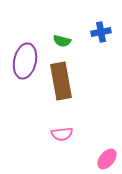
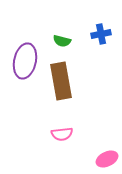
blue cross: moved 2 px down
pink ellipse: rotated 25 degrees clockwise
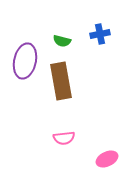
blue cross: moved 1 px left
pink semicircle: moved 2 px right, 4 px down
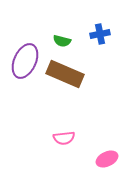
purple ellipse: rotated 12 degrees clockwise
brown rectangle: moved 4 px right, 7 px up; rotated 57 degrees counterclockwise
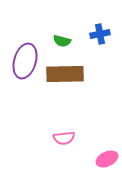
purple ellipse: rotated 8 degrees counterclockwise
brown rectangle: rotated 24 degrees counterclockwise
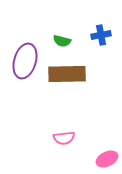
blue cross: moved 1 px right, 1 px down
brown rectangle: moved 2 px right
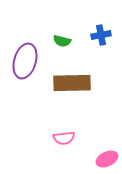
brown rectangle: moved 5 px right, 9 px down
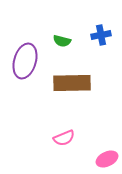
pink semicircle: rotated 15 degrees counterclockwise
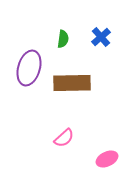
blue cross: moved 2 px down; rotated 30 degrees counterclockwise
green semicircle: moved 1 px right, 2 px up; rotated 96 degrees counterclockwise
purple ellipse: moved 4 px right, 7 px down
pink semicircle: rotated 20 degrees counterclockwise
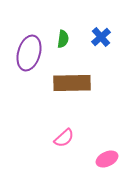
purple ellipse: moved 15 px up
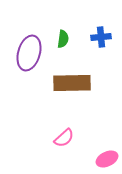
blue cross: rotated 36 degrees clockwise
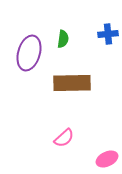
blue cross: moved 7 px right, 3 px up
